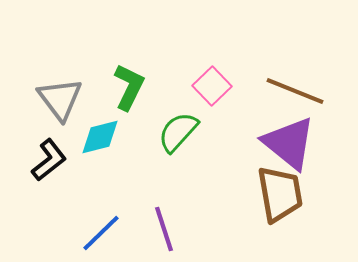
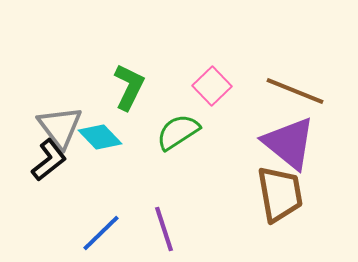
gray triangle: moved 28 px down
green semicircle: rotated 15 degrees clockwise
cyan diamond: rotated 60 degrees clockwise
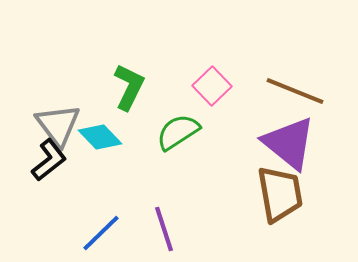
gray triangle: moved 2 px left, 2 px up
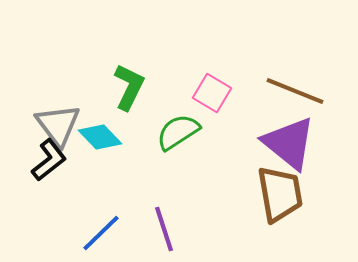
pink square: moved 7 px down; rotated 15 degrees counterclockwise
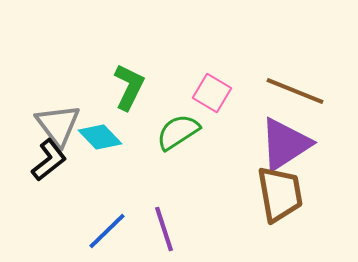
purple triangle: moved 4 px left, 1 px down; rotated 48 degrees clockwise
blue line: moved 6 px right, 2 px up
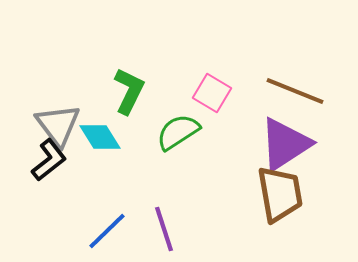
green L-shape: moved 4 px down
cyan diamond: rotated 12 degrees clockwise
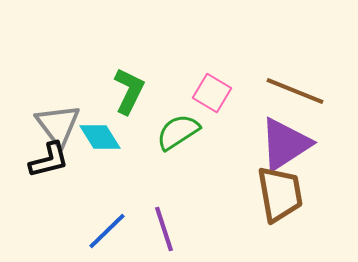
black L-shape: rotated 24 degrees clockwise
